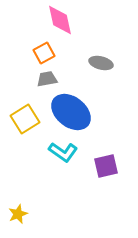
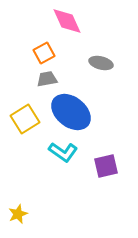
pink diamond: moved 7 px right, 1 px down; rotated 12 degrees counterclockwise
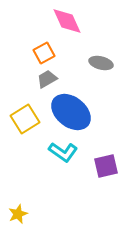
gray trapezoid: rotated 20 degrees counterclockwise
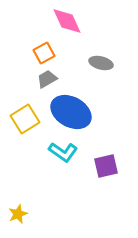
blue ellipse: rotated 9 degrees counterclockwise
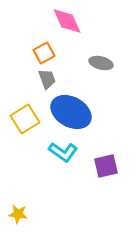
gray trapezoid: rotated 100 degrees clockwise
yellow star: rotated 30 degrees clockwise
